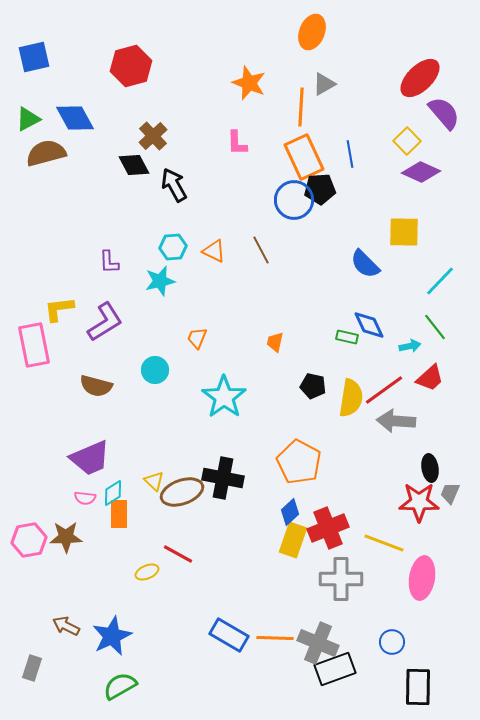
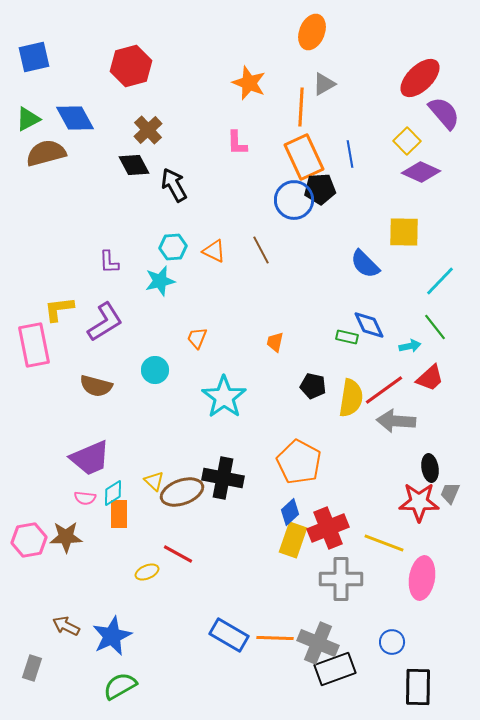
brown cross at (153, 136): moved 5 px left, 6 px up
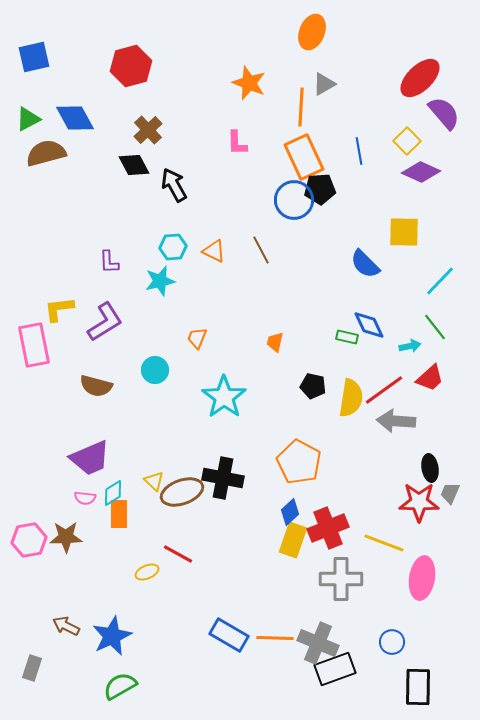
blue line at (350, 154): moved 9 px right, 3 px up
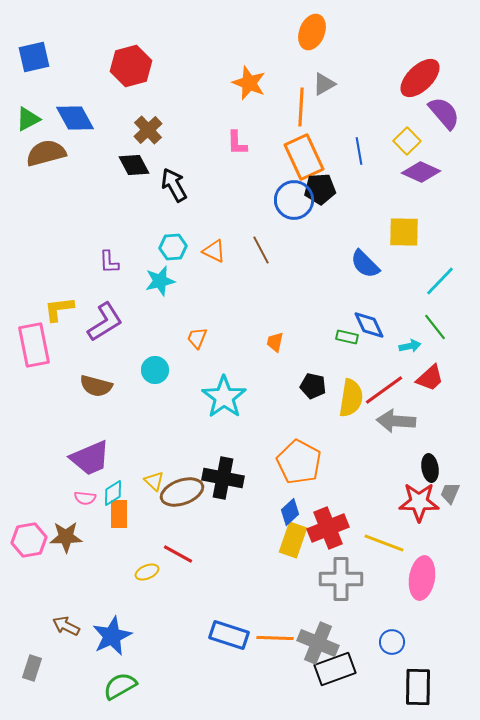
blue rectangle at (229, 635): rotated 12 degrees counterclockwise
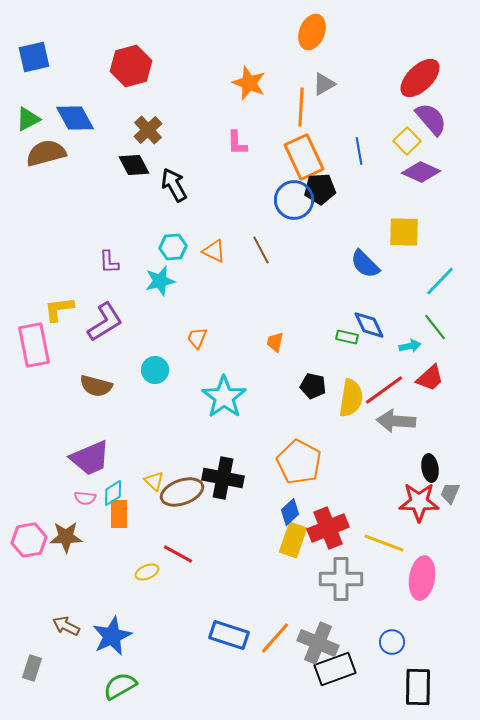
purple semicircle at (444, 113): moved 13 px left, 6 px down
orange line at (275, 638): rotated 51 degrees counterclockwise
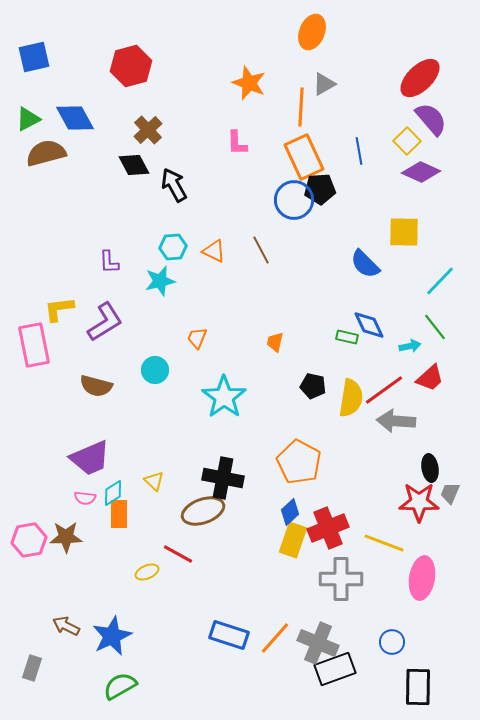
brown ellipse at (182, 492): moved 21 px right, 19 px down
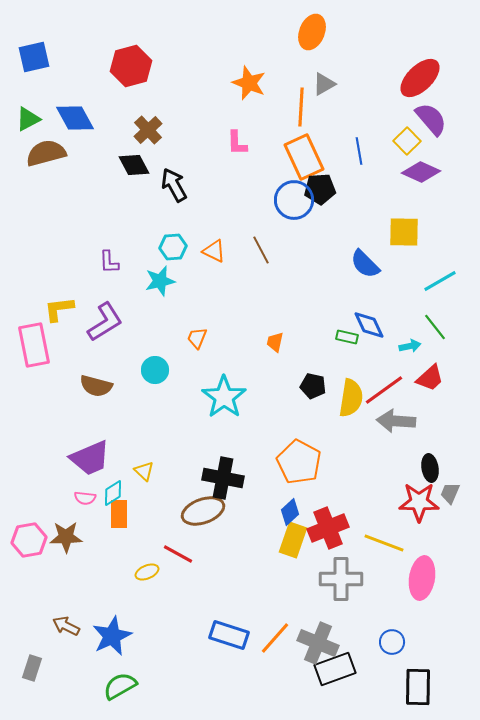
cyan line at (440, 281): rotated 16 degrees clockwise
yellow triangle at (154, 481): moved 10 px left, 10 px up
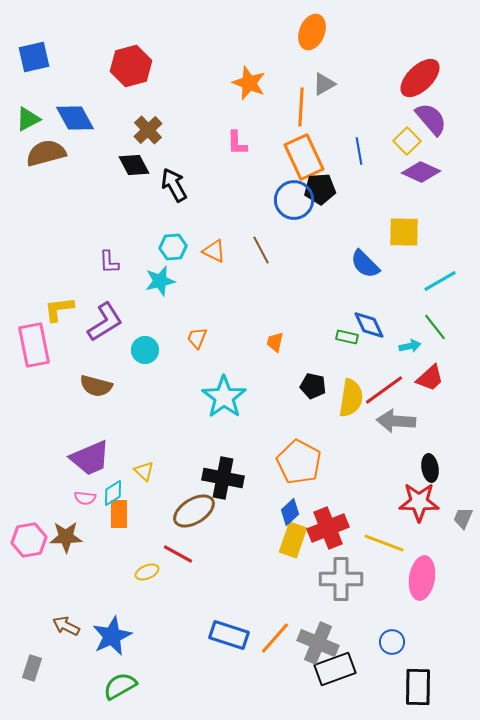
cyan circle at (155, 370): moved 10 px left, 20 px up
gray trapezoid at (450, 493): moved 13 px right, 25 px down
brown ellipse at (203, 511): moved 9 px left; rotated 12 degrees counterclockwise
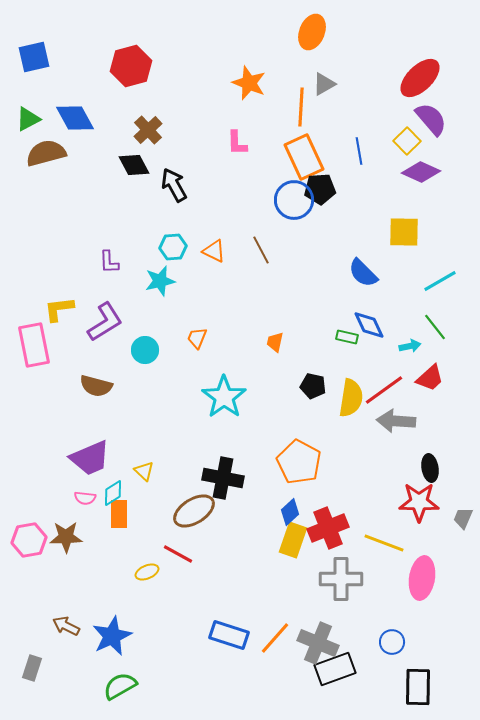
blue semicircle at (365, 264): moved 2 px left, 9 px down
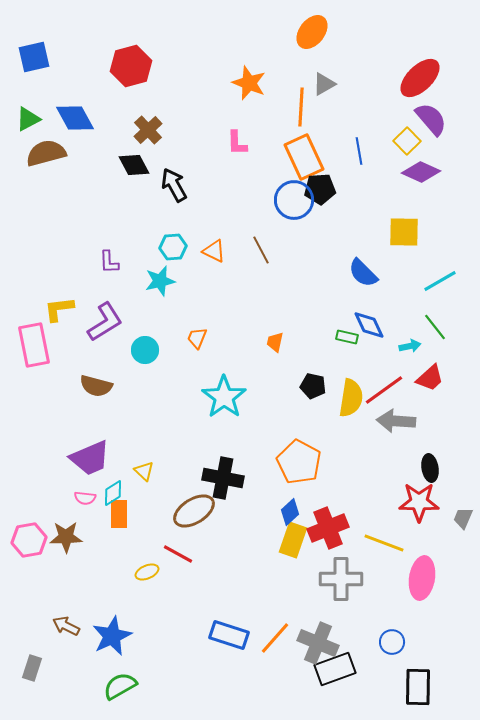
orange ellipse at (312, 32): rotated 16 degrees clockwise
